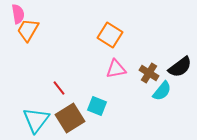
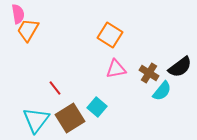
red line: moved 4 px left
cyan square: moved 1 px down; rotated 18 degrees clockwise
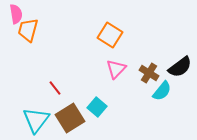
pink semicircle: moved 2 px left
orange trapezoid: rotated 15 degrees counterclockwise
pink triangle: rotated 35 degrees counterclockwise
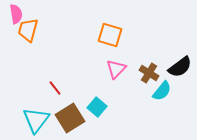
orange square: rotated 15 degrees counterclockwise
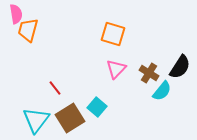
orange square: moved 3 px right, 1 px up
black semicircle: rotated 20 degrees counterclockwise
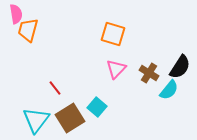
cyan semicircle: moved 7 px right, 1 px up
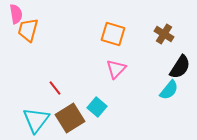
brown cross: moved 15 px right, 39 px up
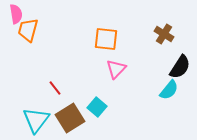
orange square: moved 7 px left, 5 px down; rotated 10 degrees counterclockwise
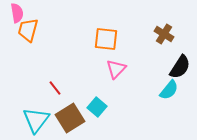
pink semicircle: moved 1 px right, 1 px up
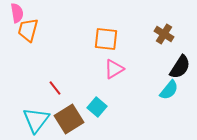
pink triangle: moved 2 px left; rotated 15 degrees clockwise
brown square: moved 1 px left, 1 px down
